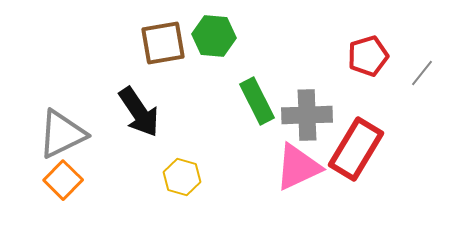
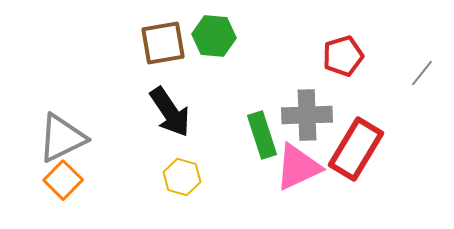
red pentagon: moved 25 px left
green rectangle: moved 5 px right, 34 px down; rotated 9 degrees clockwise
black arrow: moved 31 px right
gray triangle: moved 4 px down
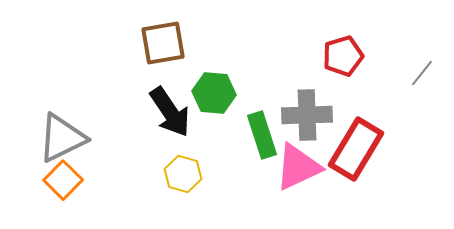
green hexagon: moved 57 px down
yellow hexagon: moved 1 px right, 3 px up
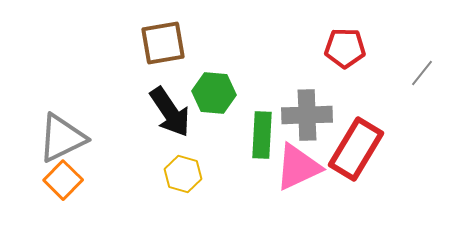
red pentagon: moved 2 px right, 8 px up; rotated 18 degrees clockwise
green rectangle: rotated 21 degrees clockwise
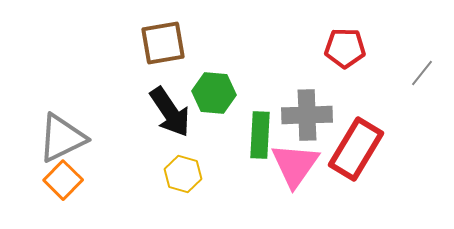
green rectangle: moved 2 px left
pink triangle: moved 3 px left, 2 px up; rotated 30 degrees counterclockwise
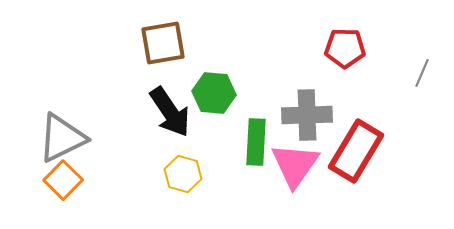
gray line: rotated 16 degrees counterclockwise
green rectangle: moved 4 px left, 7 px down
red rectangle: moved 2 px down
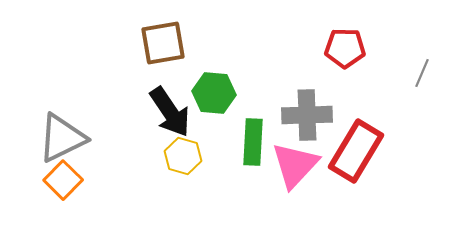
green rectangle: moved 3 px left
pink triangle: rotated 8 degrees clockwise
yellow hexagon: moved 18 px up
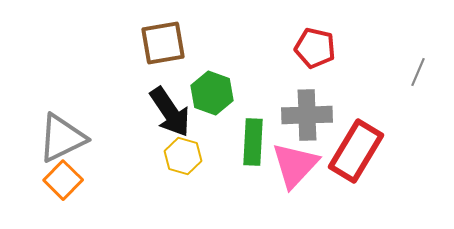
red pentagon: moved 30 px left; rotated 12 degrees clockwise
gray line: moved 4 px left, 1 px up
green hexagon: moved 2 px left; rotated 15 degrees clockwise
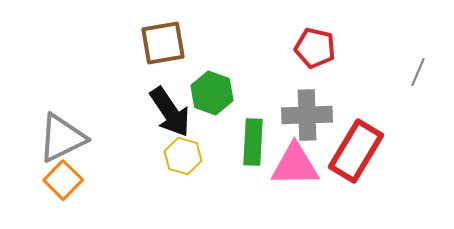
pink triangle: rotated 46 degrees clockwise
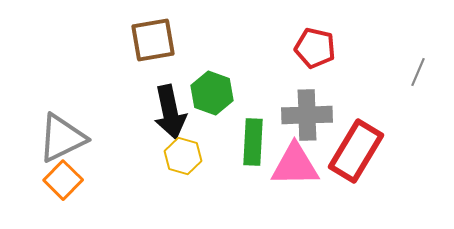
brown square: moved 10 px left, 3 px up
black arrow: rotated 22 degrees clockwise
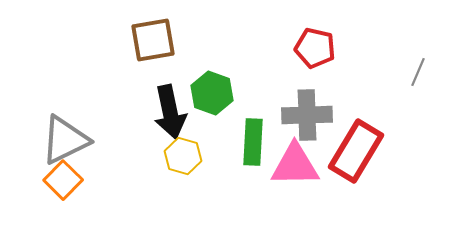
gray triangle: moved 3 px right, 2 px down
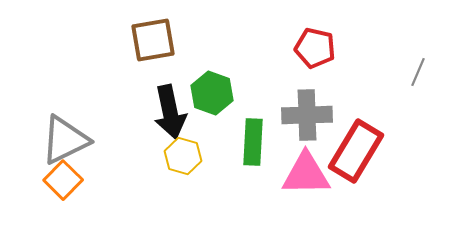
pink triangle: moved 11 px right, 9 px down
